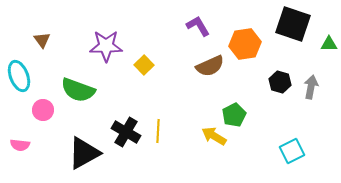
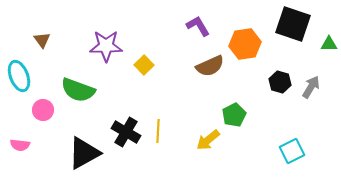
gray arrow: rotated 20 degrees clockwise
yellow arrow: moved 6 px left, 4 px down; rotated 70 degrees counterclockwise
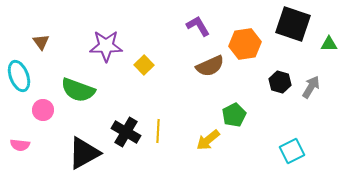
brown triangle: moved 1 px left, 2 px down
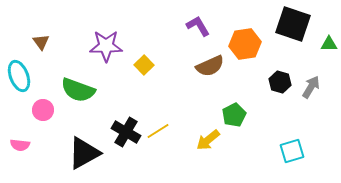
yellow line: rotated 55 degrees clockwise
cyan square: rotated 10 degrees clockwise
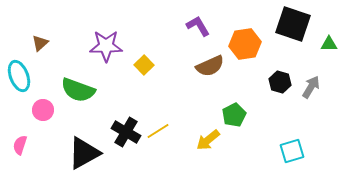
brown triangle: moved 1 px left, 1 px down; rotated 24 degrees clockwise
pink semicircle: rotated 102 degrees clockwise
